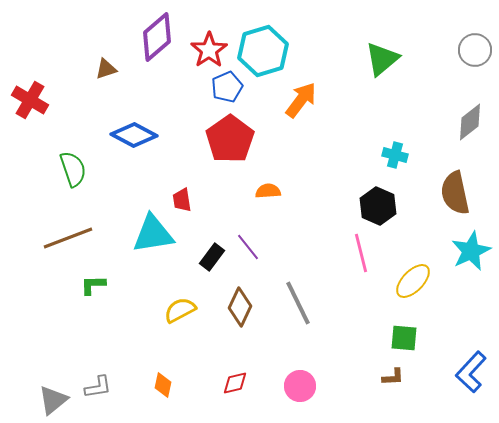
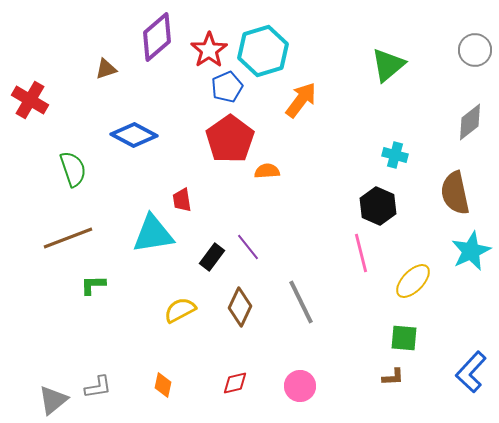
green triangle: moved 6 px right, 6 px down
orange semicircle: moved 1 px left, 20 px up
gray line: moved 3 px right, 1 px up
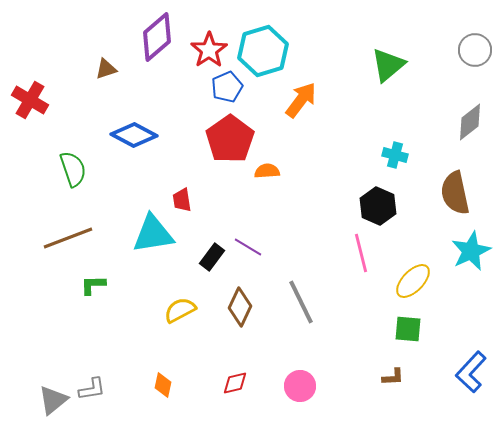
purple line: rotated 20 degrees counterclockwise
green square: moved 4 px right, 9 px up
gray L-shape: moved 6 px left, 2 px down
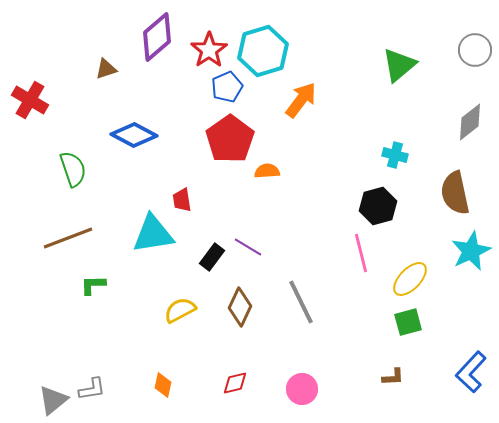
green triangle: moved 11 px right
black hexagon: rotated 21 degrees clockwise
yellow ellipse: moved 3 px left, 2 px up
green square: moved 7 px up; rotated 20 degrees counterclockwise
pink circle: moved 2 px right, 3 px down
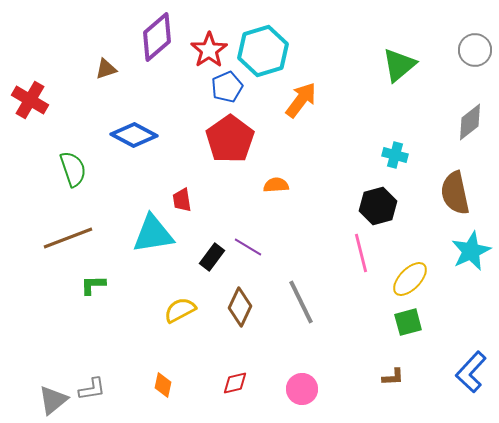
orange semicircle: moved 9 px right, 14 px down
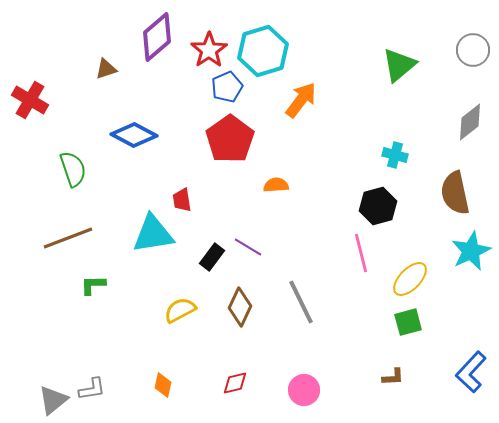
gray circle: moved 2 px left
pink circle: moved 2 px right, 1 px down
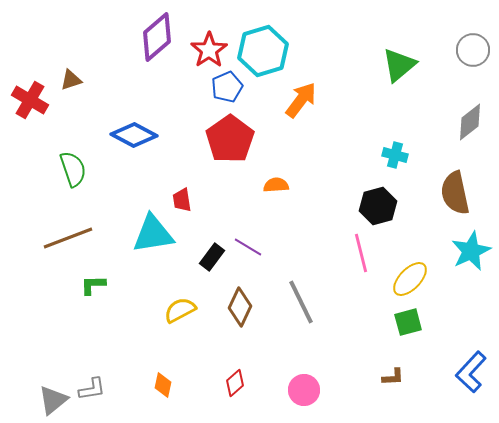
brown triangle: moved 35 px left, 11 px down
red diamond: rotated 28 degrees counterclockwise
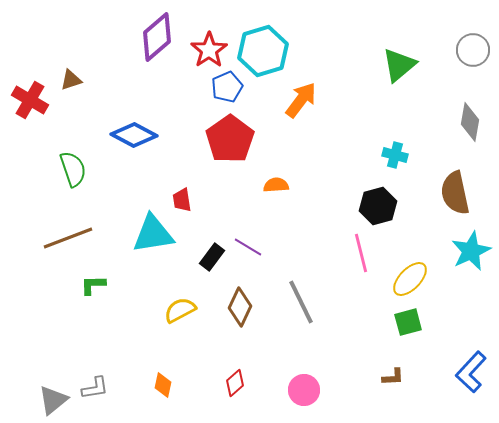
gray diamond: rotated 42 degrees counterclockwise
gray L-shape: moved 3 px right, 1 px up
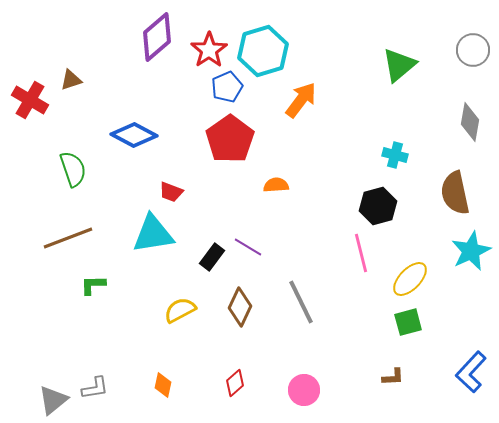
red trapezoid: moved 11 px left, 8 px up; rotated 60 degrees counterclockwise
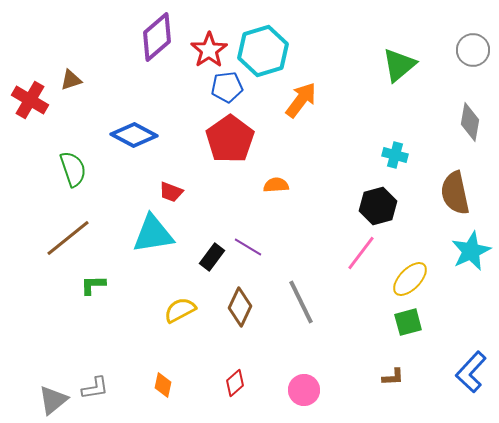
blue pentagon: rotated 16 degrees clockwise
brown line: rotated 18 degrees counterclockwise
pink line: rotated 51 degrees clockwise
